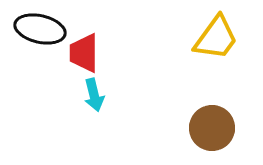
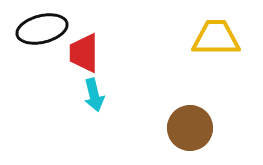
black ellipse: moved 2 px right; rotated 27 degrees counterclockwise
yellow trapezoid: rotated 126 degrees counterclockwise
brown circle: moved 22 px left
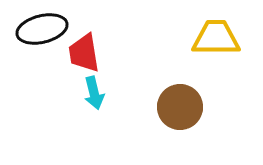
red trapezoid: rotated 9 degrees counterclockwise
cyan arrow: moved 2 px up
brown circle: moved 10 px left, 21 px up
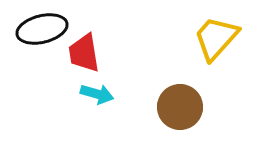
yellow trapezoid: rotated 48 degrees counterclockwise
cyan arrow: moved 3 px right, 1 px down; rotated 60 degrees counterclockwise
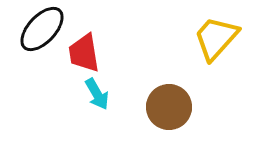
black ellipse: rotated 33 degrees counterclockwise
cyan arrow: rotated 44 degrees clockwise
brown circle: moved 11 px left
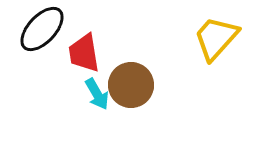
brown circle: moved 38 px left, 22 px up
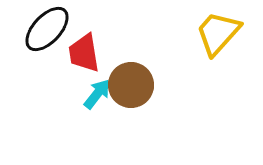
black ellipse: moved 5 px right
yellow trapezoid: moved 2 px right, 5 px up
cyan arrow: rotated 112 degrees counterclockwise
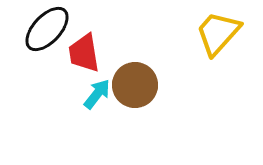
brown circle: moved 4 px right
